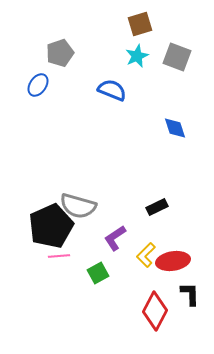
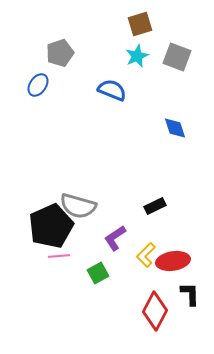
black rectangle: moved 2 px left, 1 px up
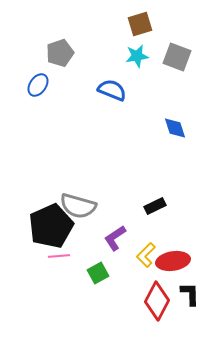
cyan star: rotated 15 degrees clockwise
red diamond: moved 2 px right, 10 px up
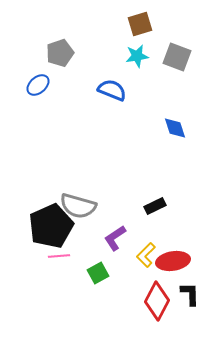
blue ellipse: rotated 15 degrees clockwise
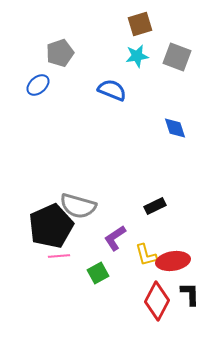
yellow L-shape: rotated 60 degrees counterclockwise
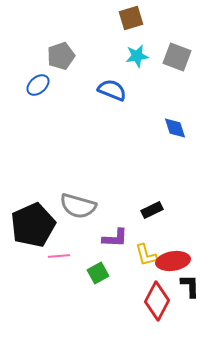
brown square: moved 9 px left, 6 px up
gray pentagon: moved 1 px right, 3 px down
black rectangle: moved 3 px left, 4 px down
black pentagon: moved 18 px left, 1 px up
purple L-shape: rotated 144 degrees counterclockwise
black L-shape: moved 8 px up
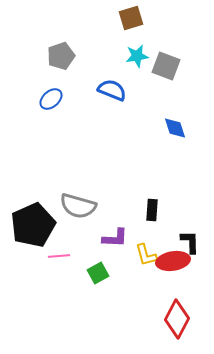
gray square: moved 11 px left, 9 px down
blue ellipse: moved 13 px right, 14 px down
black rectangle: rotated 60 degrees counterclockwise
black L-shape: moved 44 px up
red diamond: moved 20 px right, 18 px down
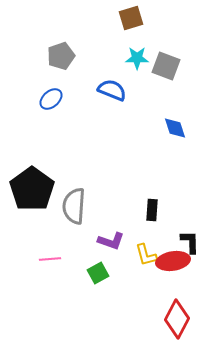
cyan star: moved 2 px down; rotated 10 degrees clockwise
gray semicircle: moved 4 px left; rotated 78 degrees clockwise
black pentagon: moved 1 px left, 36 px up; rotated 12 degrees counterclockwise
purple L-shape: moved 4 px left, 3 px down; rotated 16 degrees clockwise
pink line: moved 9 px left, 3 px down
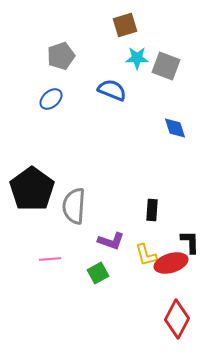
brown square: moved 6 px left, 7 px down
red ellipse: moved 2 px left, 2 px down; rotated 8 degrees counterclockwise
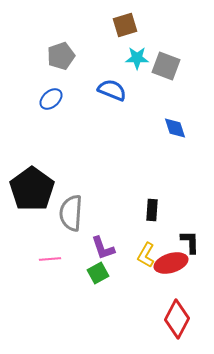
gray semicircle: moved 3 px left, 7 px down
purple L-shape: moved 8 px left, 7 px down; rotated 52 degrees clockwise
yellow L-shape: rotated 45 degrees clockwise
